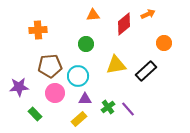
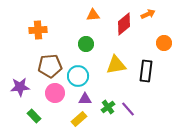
black rectangle: rotated 40 degrees counterclockwise
purple star: moved 1 px right
green rectangle: moved 1 px left, 2 px down
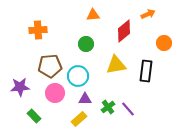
red diamond: moved 7 px down
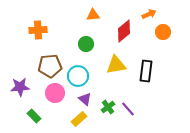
orange arrow: moved 1 px right
orange circle: moved 1 px left, 11 px up
purple triangle: rotated 40 degrees clockwise
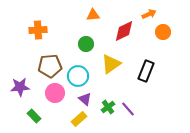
red diamond: rotated 15 degrees clockwise
yellow triangle: moved 5 px left, 1 px up; rotated 25 degrees counterclockwise
black rectangle: rotated 15 degrees clockwise
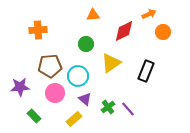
yellow triangle: moved 1 px up
yellow rectangle: moved 5 px left
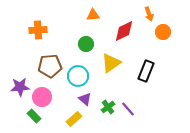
orange arrow: rotated 96 degrees clockwise
pink circle: moved 13 px left, 4 px down
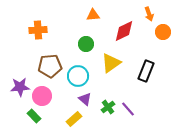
pink circle: moved 1 px up
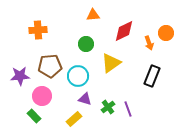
orange arrow: moved 29 px down
orange circle: moved 3 px right, 1 px down
black rectangle: moved 6 px right, 5 px down
purple star: moved 11 px up
purple triangle: rotated 24 degrees counterclockwise
purple line: rotated 21 degrees clockwise
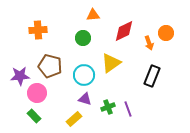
green circle: moved 3 px left, 6 px up
brown pentagon: rotated 20 degrees clockwise
cyan circle: moved 6 px right, 1 px up
pink circle: moved 5 px left, 3 px up
green cross: rotated 16 degrees clockwise
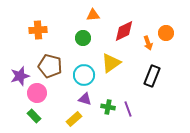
orange arrow: moved 1 px left
purple star: rotated 12 degrees counterclockwise
green cross: rotated 32 degrees clockwise
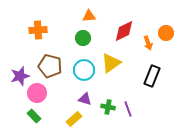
orange triangle: moved 4 px left, 1 px down
cyan circle: moved 5 px up
